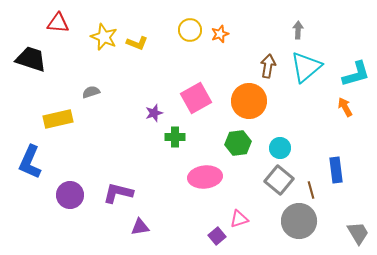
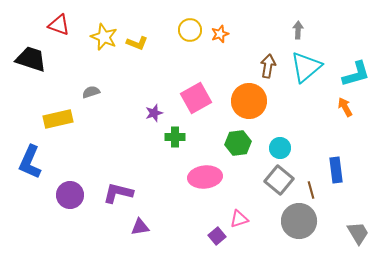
red triangle: moved 1 px right, 2 px down; rotated 15 degrees clockwise
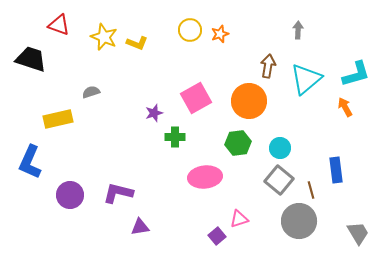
cyan triangle: moved 12 px down
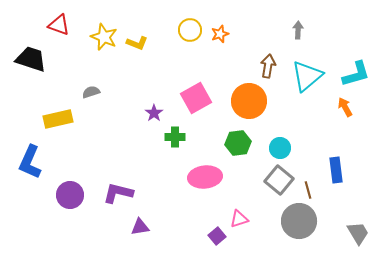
cyan triangle: moved 1 px right, 3 px up
purple star: rotated 18 degrees counterclockwise
brown line: moved 3 px left
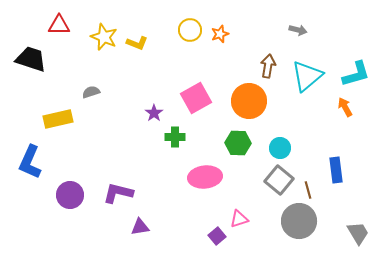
red triangle: rotated 20 degrees counterclockwise
gray arrow: rotated 102 degrees clockwise
green hexagon: rotated 10 degrees clockwise
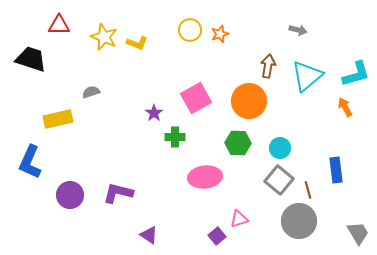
purple triangle: moved 9 px right, 8 px down; rotated 42 degrees clockwise
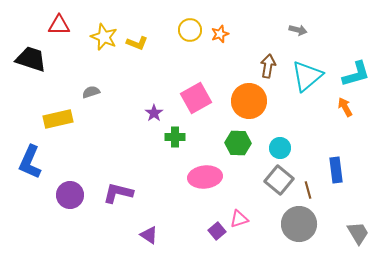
gray circle: moved 3 px down
purple square: moved 5 px up
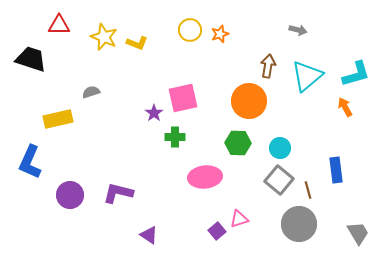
pink square: moved 13 px left; rotated 16 degrees clockwise
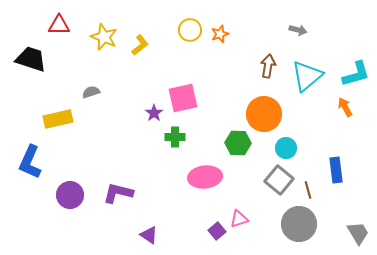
yellow L-shape: moved 3 px right, 2 px down; rotated 60 degrees counterclockwise
orange circle: moved 15 px right, 13 px down
cyan circle: moved 6 px right
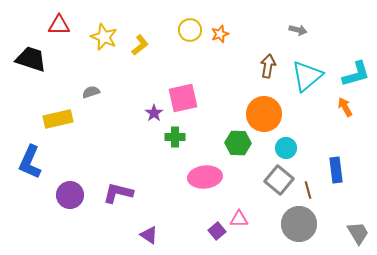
pink triangle: rotated 18 degrees clockwise
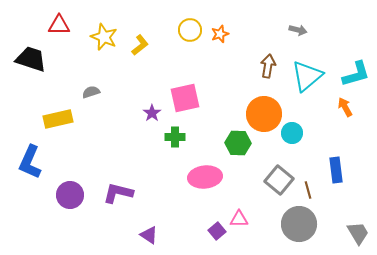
pink square: moved 2 px right
purple star: moved 2 px left
cyan circle: moved 6 px right, 15 px up
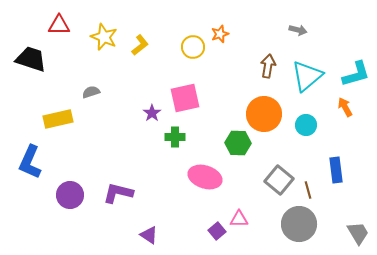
yellow circle: moved 3 px right, 17 px down
cyan circle: moved 14 px right, 8 px up
pink ellipse: rotated 24 degrees clockwise
